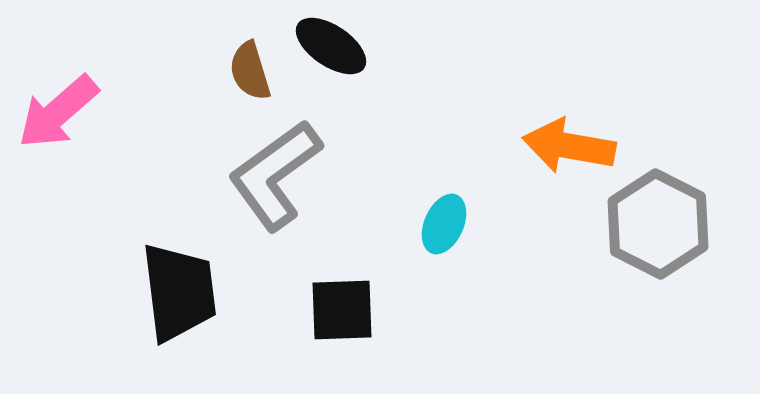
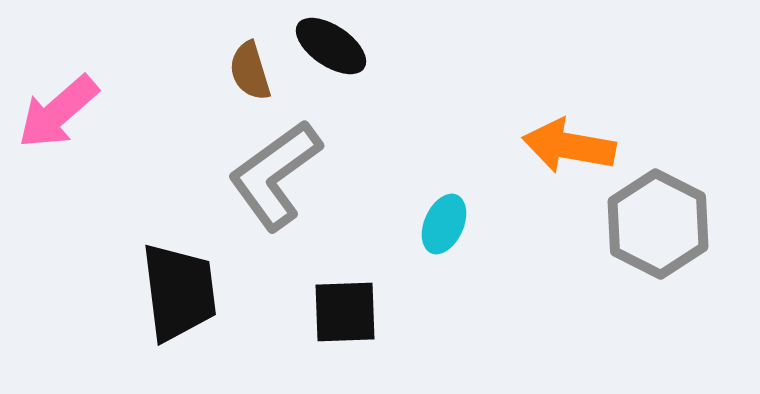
black square: moved 3 px right, 2 px down
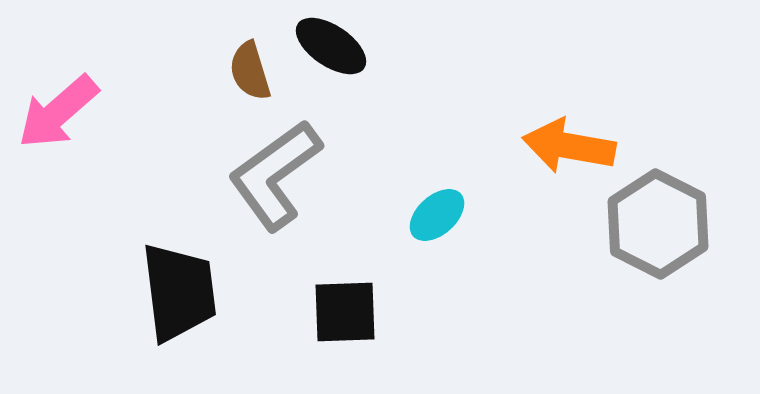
cyan ellipse: moved 7 px left, 9 px up; rotated 24 degrees clockwise
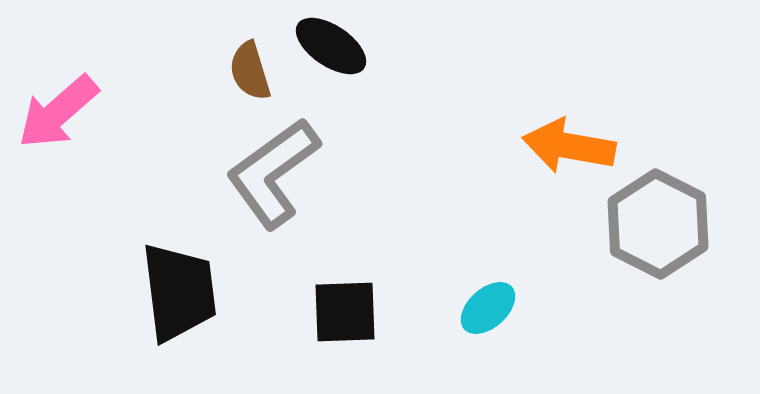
gray L-shape: moved 2 px left, 2 px up
cyan ellipse: moved 51 px right, 93 px down
